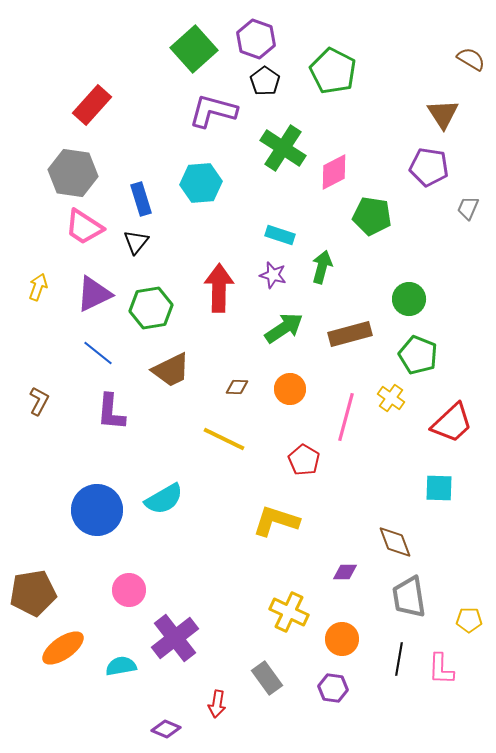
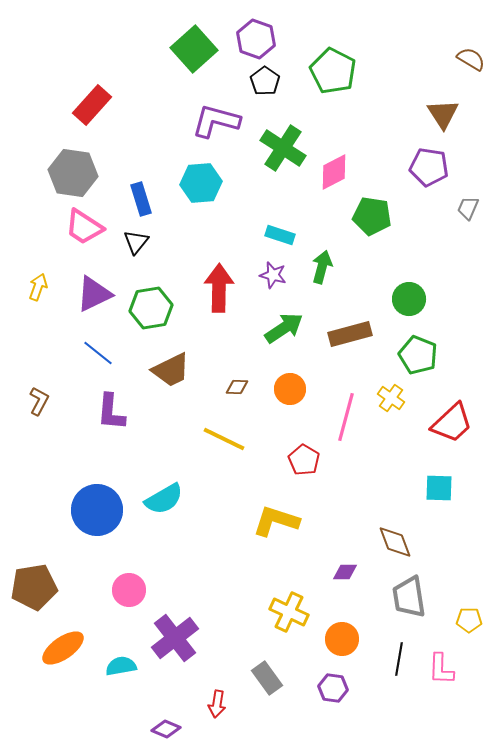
purple L-shape at (213, 111): moved 3 px right, 10 px down
brown pentagon at (33, 593): moved 1 px right, 6 px up
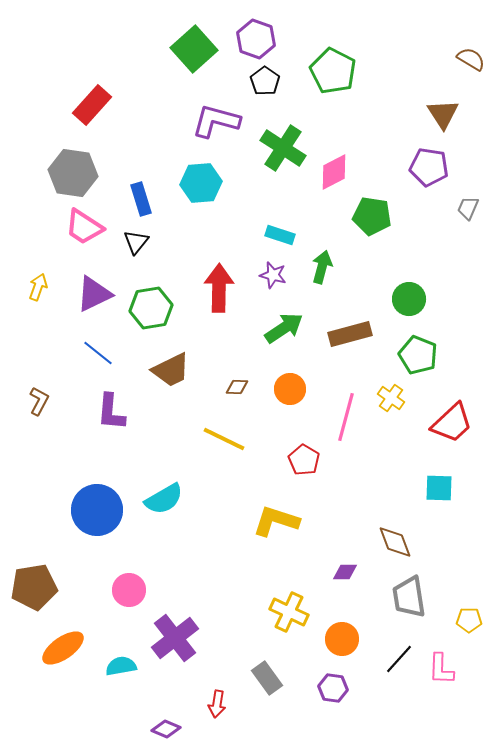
black line at (399, 659): rotated 32 degrees clockwise
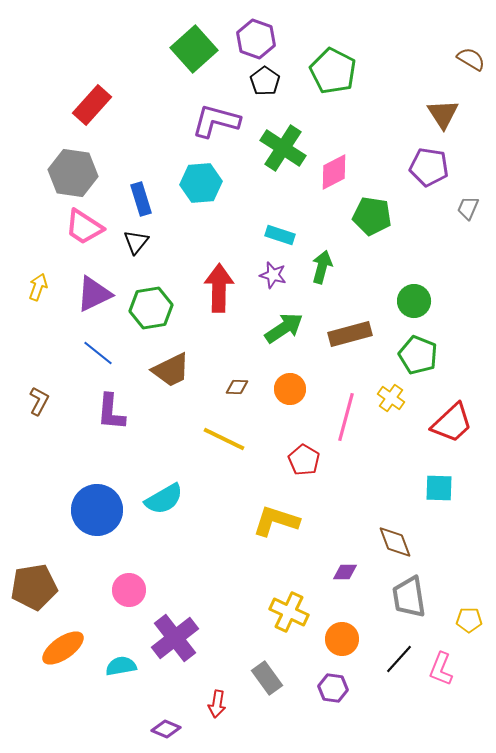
green circle at (409, 299): moved 5 px right, 2 px down
pink L-shape at (441, 669): rotated 20 degrees clockwise
